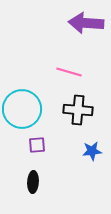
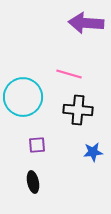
pink line: moved 2 px down
cyan circle: moved 1 px right, 12 px up
blue star: moved 1 px right, 1 px down
black ellipse: rotated 15 degrees counterclockwise
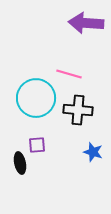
cyan circle: moved 13 px right, 1 px down
blue star: rotated 24 degrees clockwise
black ellipse: moved 13 px left, 19 px up
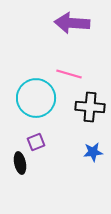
purple arrow: moved 14 px left
black cross: moved 12 px right, 3 px up
purple square: moved 1 px left, 3 px up; rotated 18 degrees counterclockwise
blue star: rotated 24 degrees counterclockwise
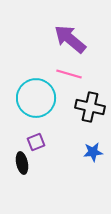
purple arrow: moved 2 px left, 16 px down; rotated 36 degrees clockwise
black cross: rotated 8 degrees clockwise
black ellipse: moved 2 px right
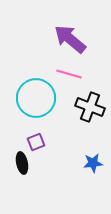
black cross: rotated 8 degrees clockwise
blue star: moved 11 px down
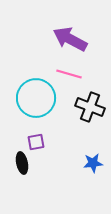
purple arrow: rotated 12 degrees counterclockwise
purple square: rotated 12 degrees clockwise
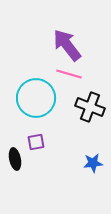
purple arrow: moved 3 px left, 6 px down; rotated 24 degrees clockwise
black ellipse: moved 7 px left, 4 px up
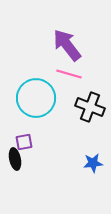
purple square: moved 12 px left
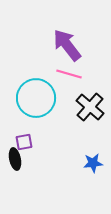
black cross: rotated 20 degrees clockwise
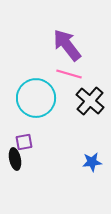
black cross: moved 6 px up
blue star: moved 1 px left, 1 px up
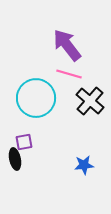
blue star: moved 8 px left, 3 px down
